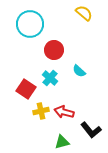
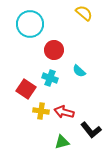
cyan cross: rotated 21 degrees counterclockwise
yellow cross: rotated 21 degrees clockwise
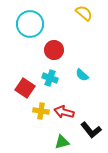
cyan semicircle: moved 3 px right, 4 px down
red square: moved 1 px left, 1 px up
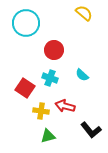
cyan circle: moved 4 px left, 1 px up
red arrow: moved 1 px right, 6 px up
green triangle: moved 14 px left, 6 px up
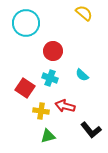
red circle: moved 1 px left, 1 px down
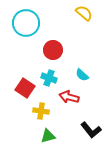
red circle: moved 1 px up
cyan cross: moved 1 px left
red arrow: moved 4 px right, 9 px up
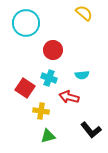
cyan semicircle: rotated 48 degrees counterclockwise
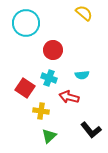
green triangle: moved 1 px right; rotated 28 degrees counterclockwise
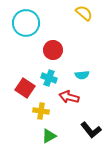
green triangle: rotated 14 degrees clockwise
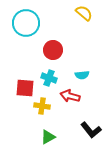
red square: rotated 30 degrees counterclockwise
red arrow: moved 1 px right, 1 px up
yellow cross: moved 1 px right, 5 px up
green triangle: moved 1 px left, 1 px down
